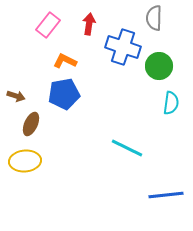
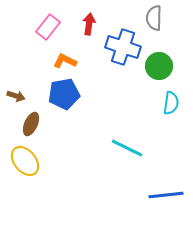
pink rectangle: moved 2 px down
yellow ellipse: rotated 56 degrees clockwise
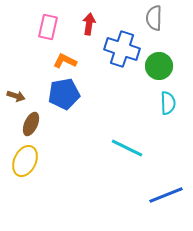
pink rectangle: rotated 25 degrees counterclockwise
blue cross: moved 1 px left, 2 px down
cyan semicircle: moved 3 px left; rotated 10 degrees counterclockwise
yellow ellipse: rotated 64 degrees clockwise
blue line: rotated 16 degrees counterclockwise
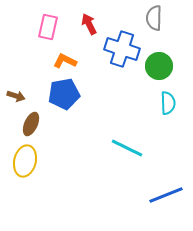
red arrow: rotated 35 degrees counterclockwise
yellow ellipse: rotated 12 degrees counterclockwise
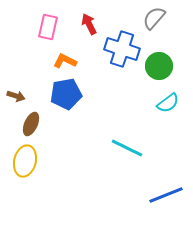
gray semicircle: rotated 40 degrees clockwise
blue pentagon: moved 2 px right
cyan semicircle: rotated 55 degrees clockwise
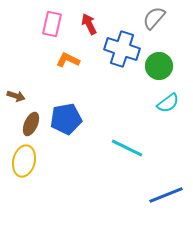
pink rectangle: moved 4 px right, 3 px up
orange L-shape: moved 3 px right, 1 px up
blue pentagon: moved 25 px down
yellow ellipse: moved 1 px left
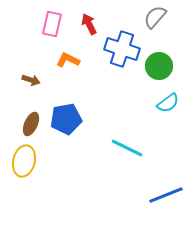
gray semicircle: moved 1 px right, 1 px up
brown arrow: moved 15 px right, 16 px up
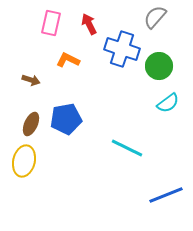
pink rectangle: moved 1 px left, 1 px up
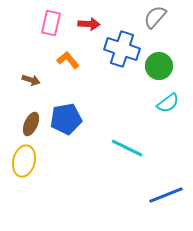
red arrow: rotated 120 degrees clockwise
orange L-shape: rotated 25 degrees clockwise
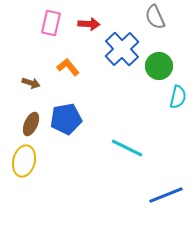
gray semicircle: rotated 65 degrees counterclockwise
blue cross: rotated 28 degrees clockwise
orange L-shape: moved 7 px down
brown arrow: moved 3 px down
cyan semicircle: moved 10 px right, 6 px up; rotated 40 degrees counterclockwise
